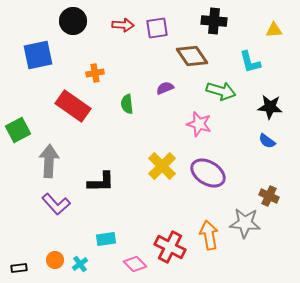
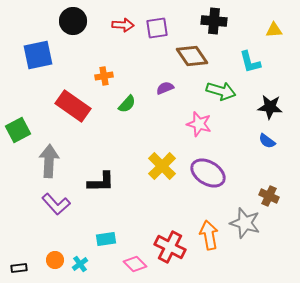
orange cross: moved 9 px right, 3 px down
green semicircle: rotated 132 degrees counterclockwise
gray star: rotated 12 degrees clockwise
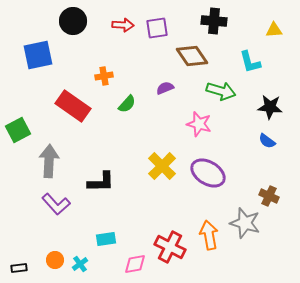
pink diamond: rotated 55 degrees counterclockwise
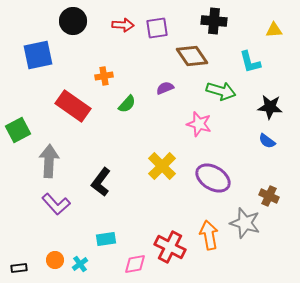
purple ellipse: moved 5 px right, 5 px down
black L-shape: rotated 128 degrees clockwise
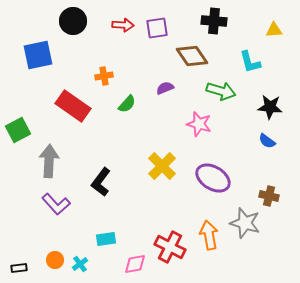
brown cross: rotated 12 degrees counterclockwise
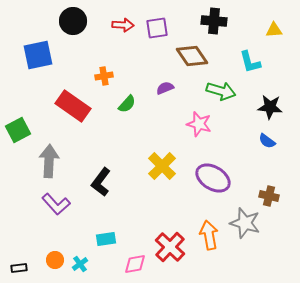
red cross: rotated 16 degrees clockwise
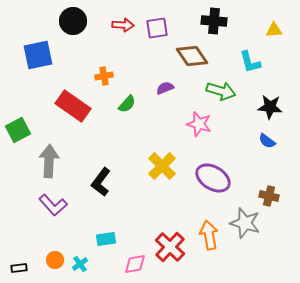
purple L-shape: moved 3 px left, 1 px down
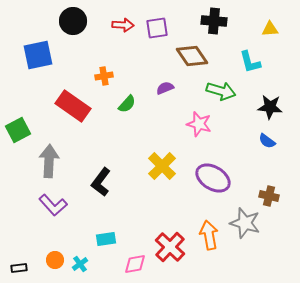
yellow triangle: moved 4 px left, 1 px up
